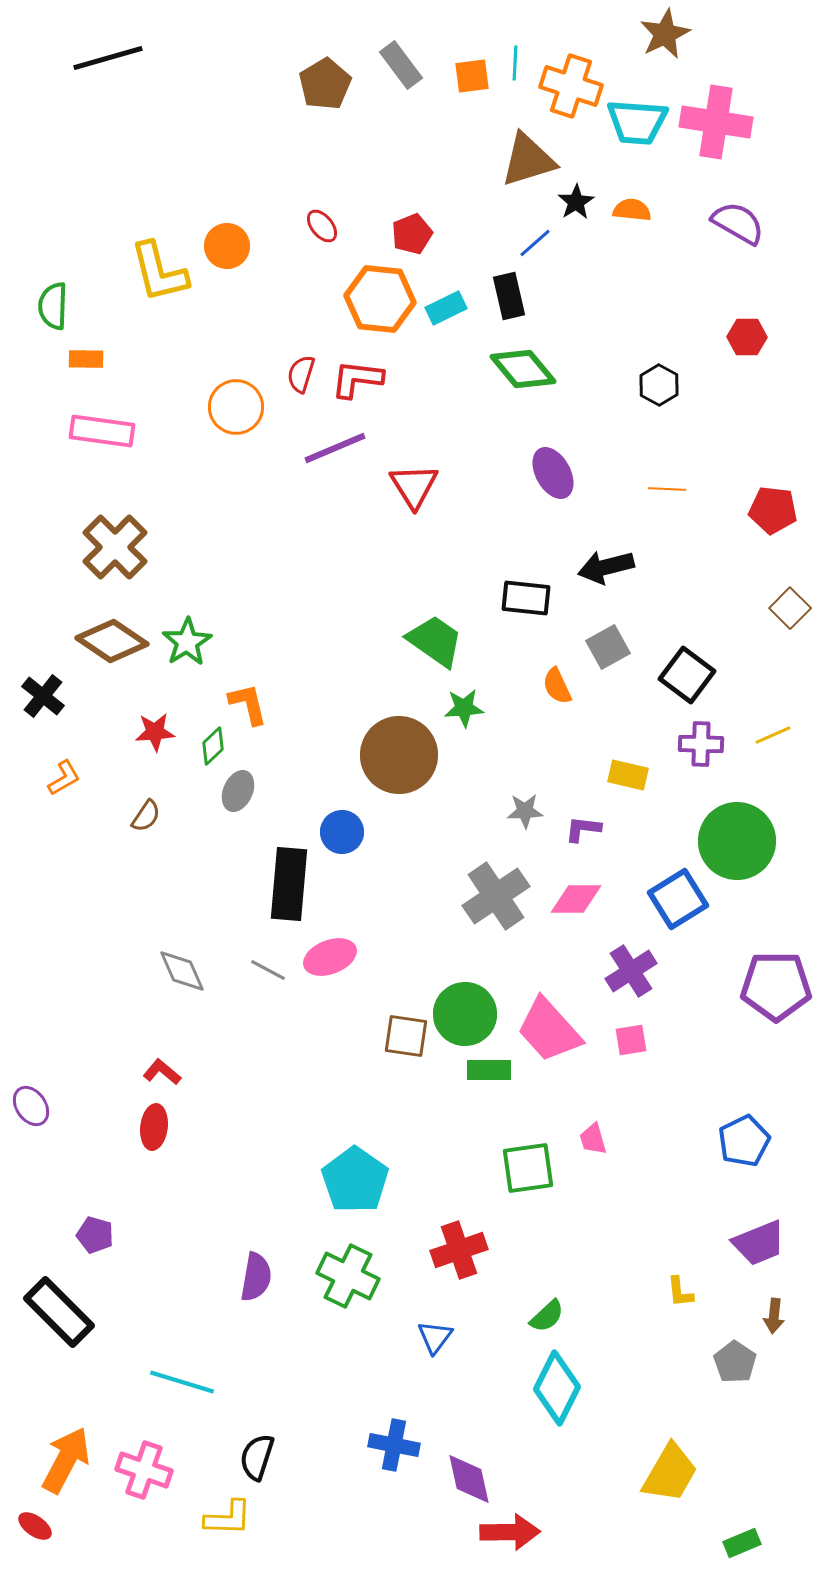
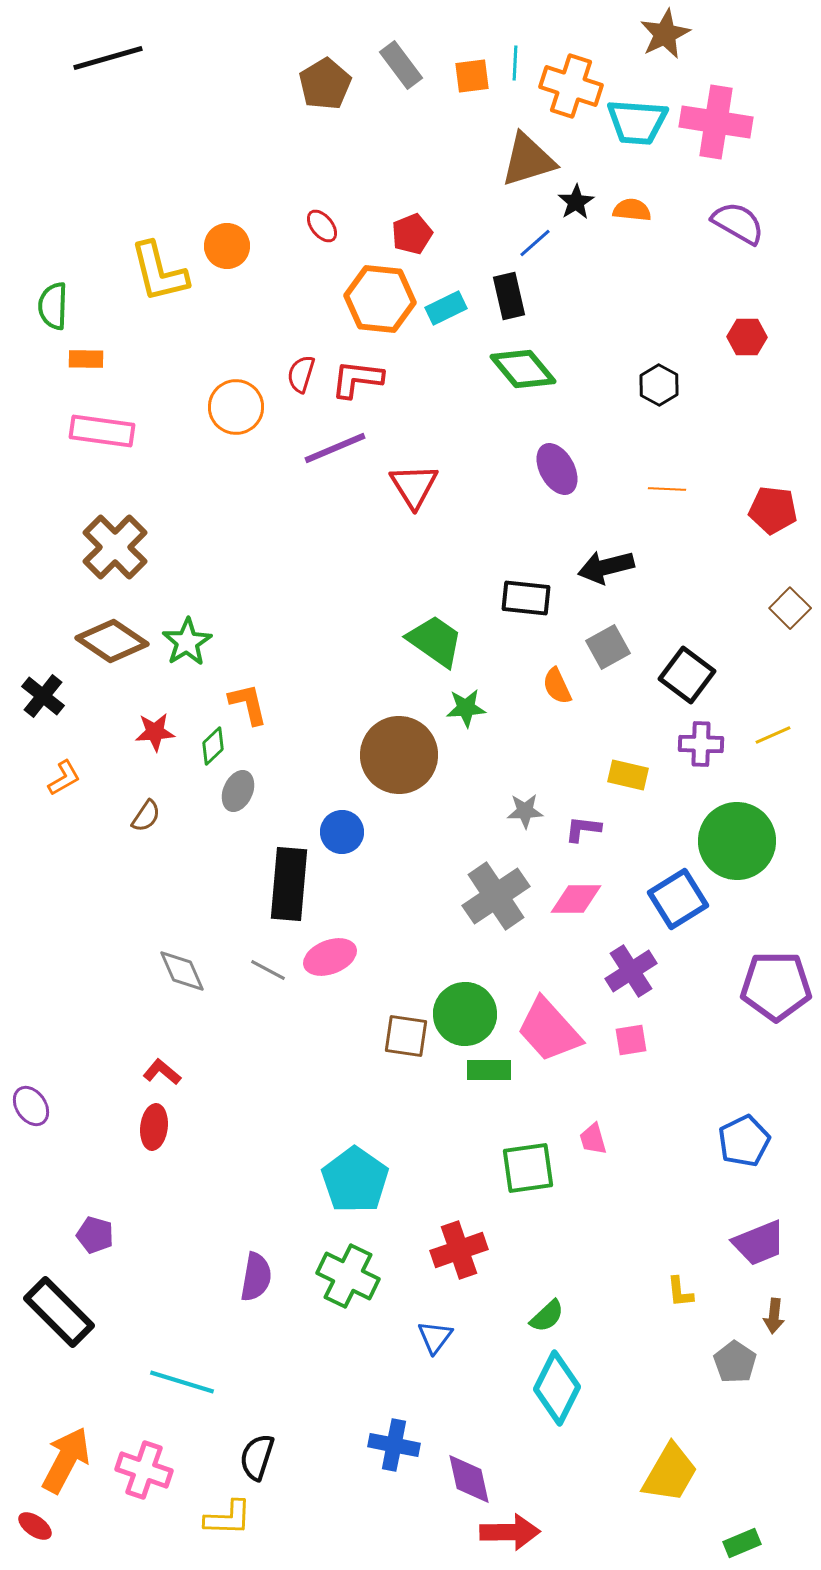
purple ellipse at (553, 473): moved 4 px right, 4 px up
green star at (464, 708): moved 2 px right
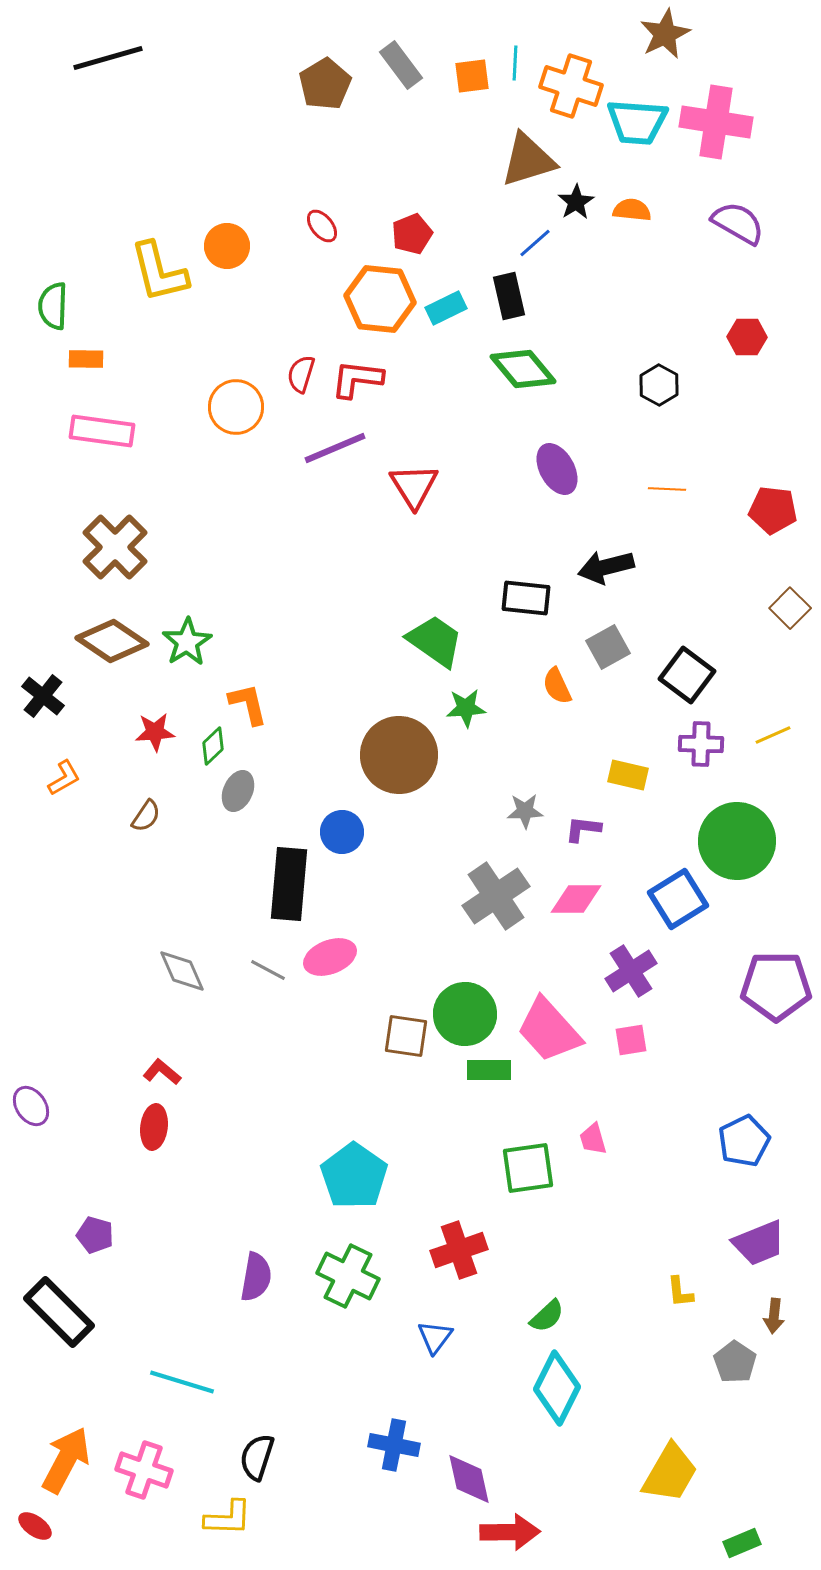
cyan pentagon at (355, 1180): moved 1 px left, 4 px up
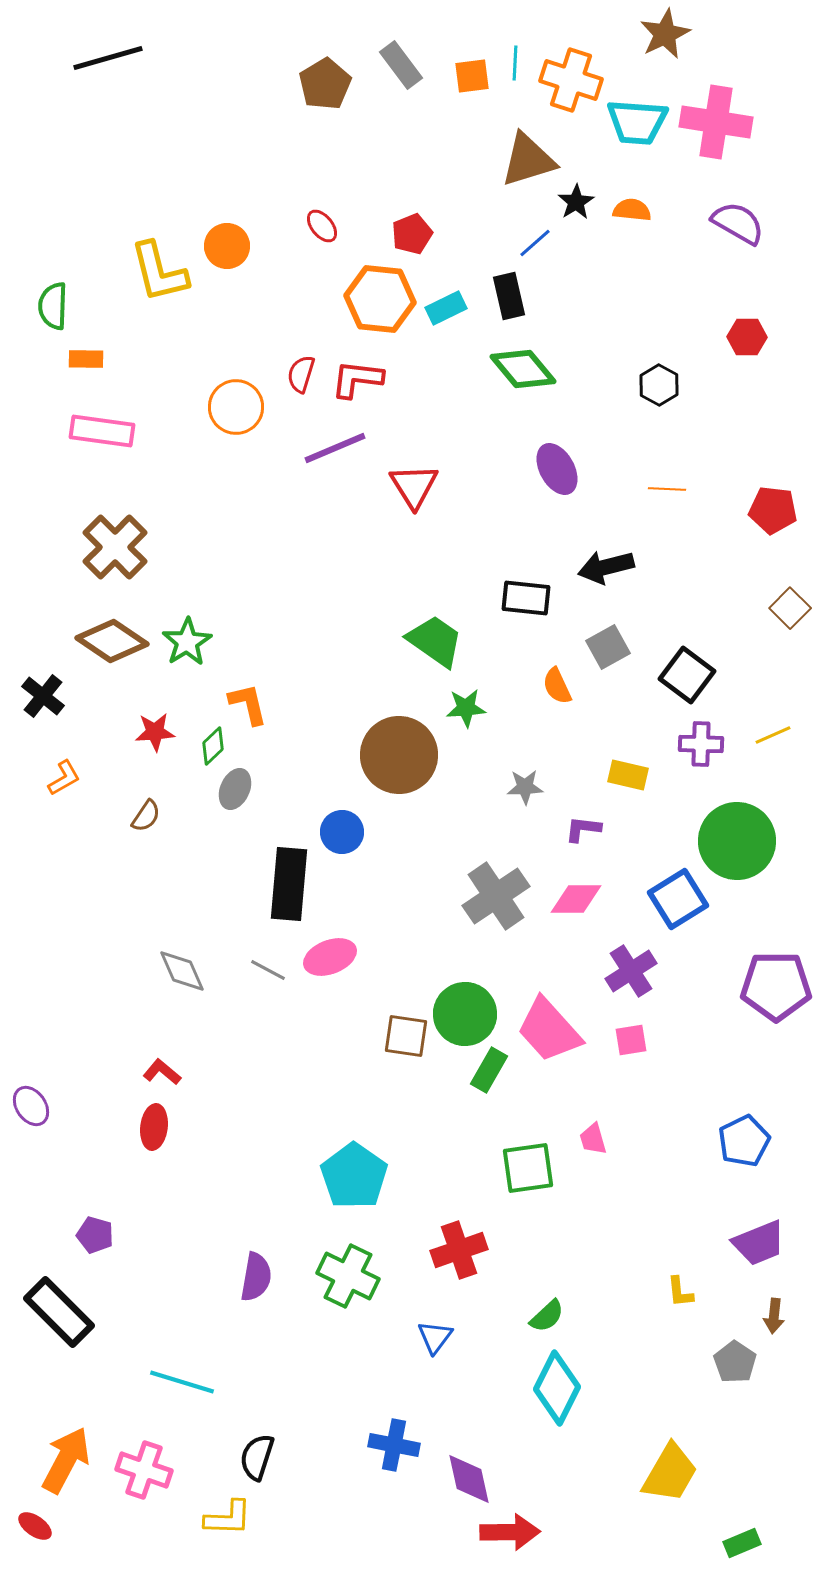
orange cross at (571, 86): moved 6 px up
gray ellipse at (238, 791): moved 3 px left, 2 px up
gray star at (525, 811): moved 24 px up
green rectangle at (489, 1070): rotated 60 degrees counterclockwise
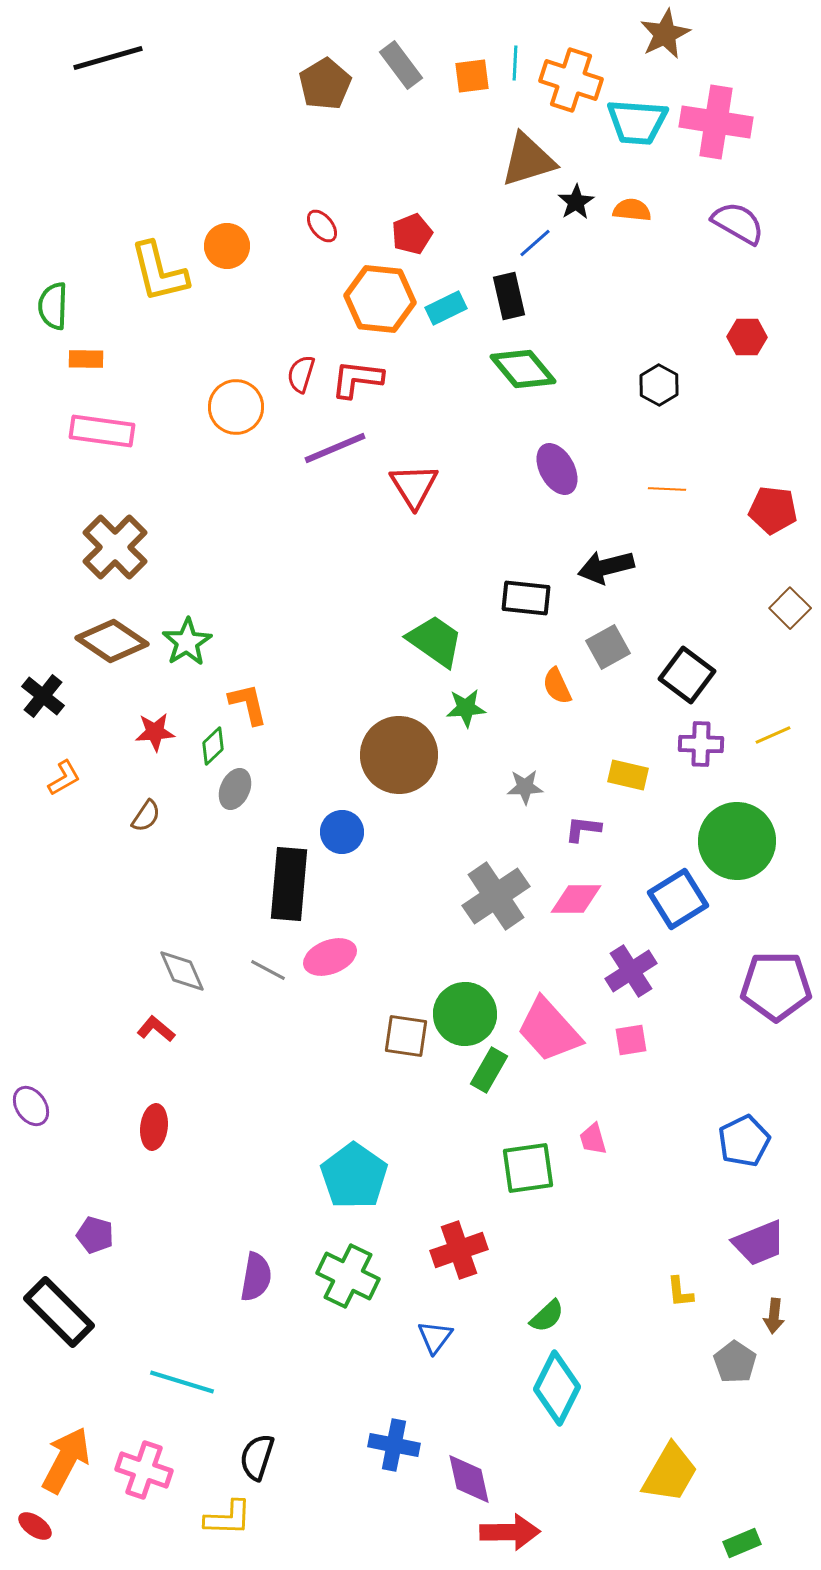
red L-shape at (162, 1072): moved 6 px left, 43 px up
